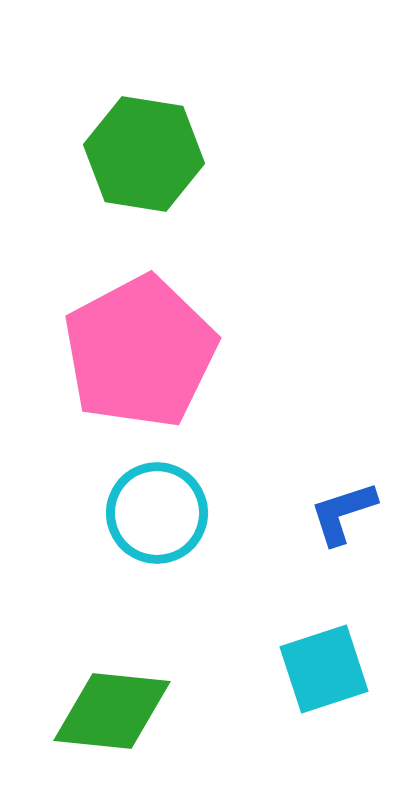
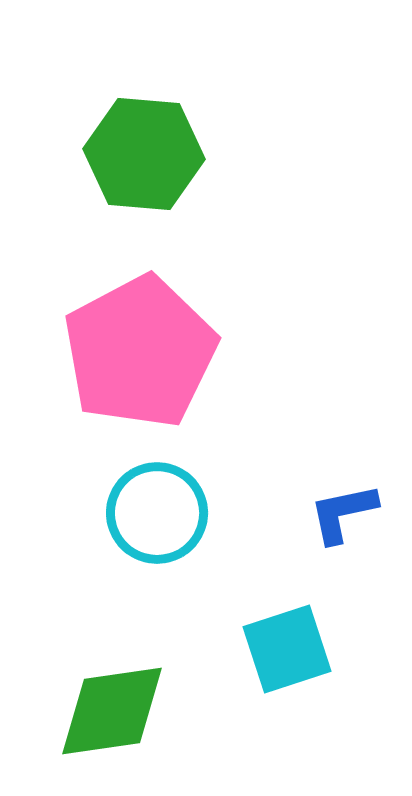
green hexagon: rotated 4 degrees counterclockwise
blue L-shape: rotated 6 degrees clockwise
cyan square: moved 37 px left, 20 px up
green diamond: rotated 14 degrees counterclockwise
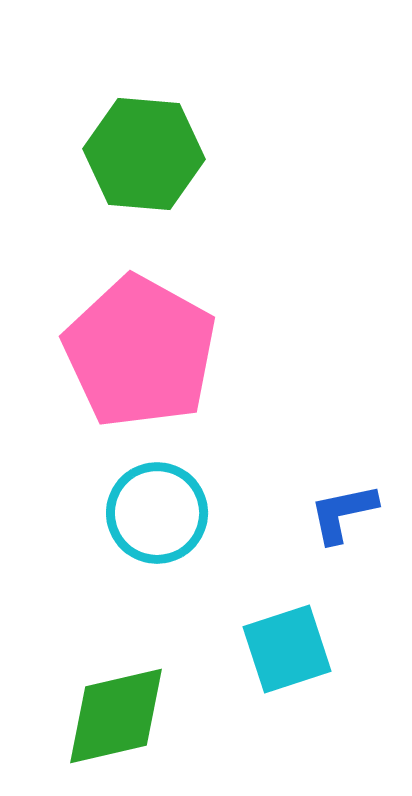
pink pentagon: rotated 15 degrees counterclockwise
green diamond: moved 4 px right, 5 px down; rotated 5 degrees counterclockwise
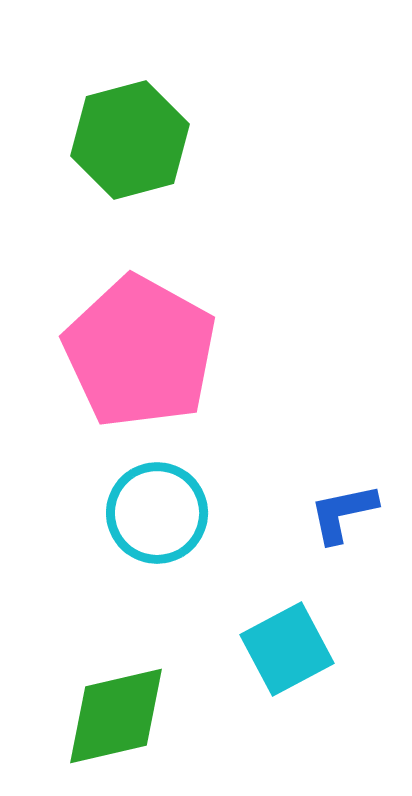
green hexagon: moved 14 px left, 14 px up; rotated 20 degrees counterclockwise
cyan square: rotated 10 degrees counterclockwise
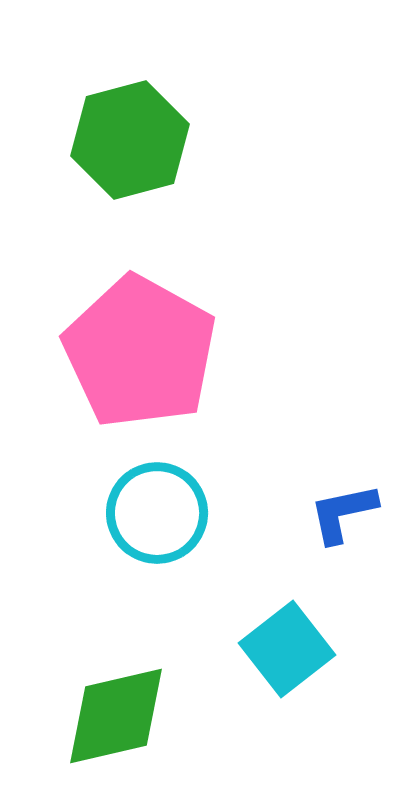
cyan square: rotated 10 degrees counterclockwise
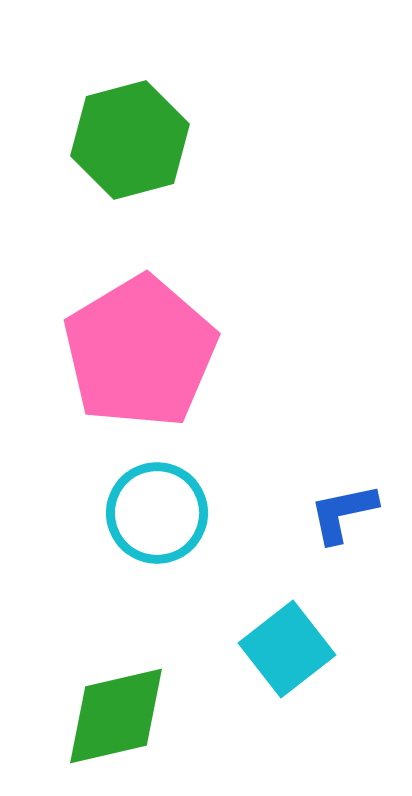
pink pentagon: rotated 12 degrees clockwise
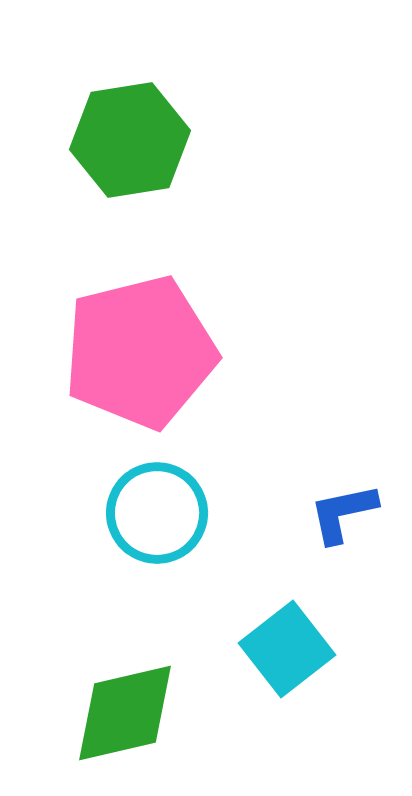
green hexagon: rotated 6 degrees clockwise
pink pentagon: rotated 17 degrees clockwise
green diamond: moved 9 px right, 3 px up
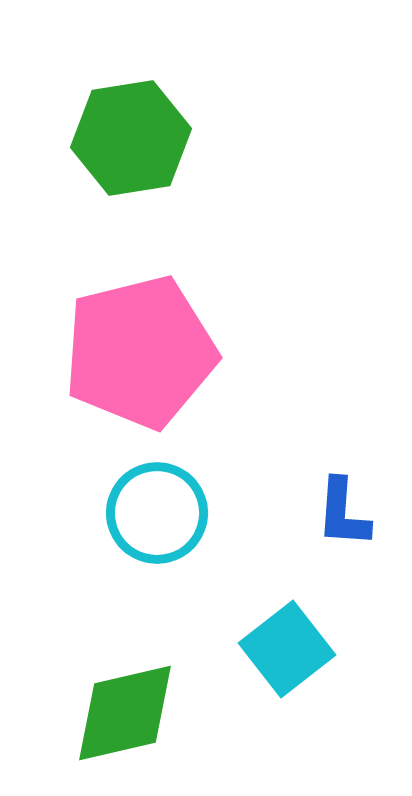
green hexagon: moved 1 px right, 2 px up
blue L-shape: rotated 74 degrees counterclockwise
